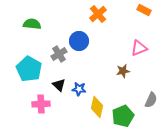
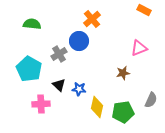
orange cross: moved 6 px left, 5 px down
brown star: moved 2 px down
green pentagon: moved 4 px up; rotated 15 degrees clockwise
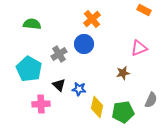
blue circle: moved 5 px right, 3 px down
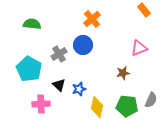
orange rectangle: rotated 24 degrees clockwise
blue circle: moved 1 px left, 1 px down
blue star: rotated 24 degrees counterclockwise
green pentagon: moved 4 px right, 6 px up; rotated 15 degrees clockwise
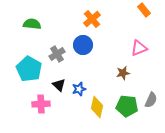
gray cross: moved 2 px left
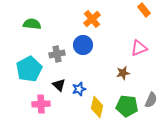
gray cross: rotated 21 degrees clockwise
cyan pentagon: rotated 15 degrees clockwise
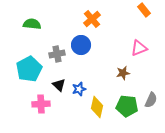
blue circle: moved 2 px left
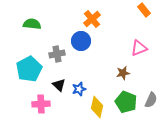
blue circle: moved 4 px up
green pentagon: moved 1 px left, 4 px up; rotated 15 degrees clockwise
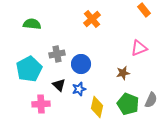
blue circle: moved 23 px down
green pentagon: moved 2 px right, 2 px down
